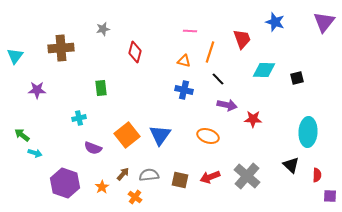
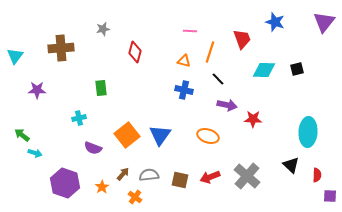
black square: moved 9 px up
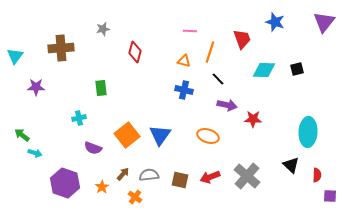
purple star: moved 1 px left, 3 px up
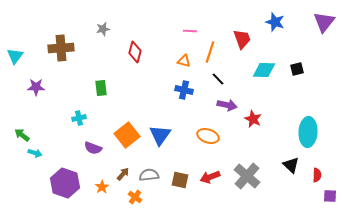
red star: rotated 24 degrees clockwise
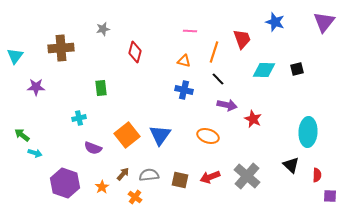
orange line: moved 4 px right
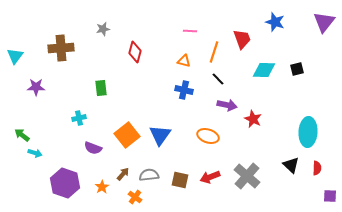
red semicircle: moved 7 px up
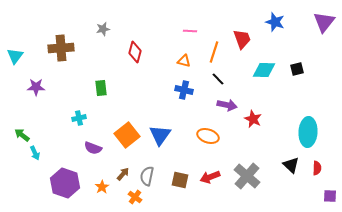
cyan arrow: rotated 48 degrees clockwise
gray semicircle: moved 2 px left, 1 px down; rotated 72 degrees counterclockwise
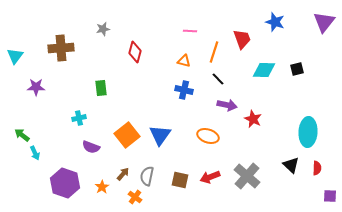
purple semicircle: moved 2 px left, 1 px up
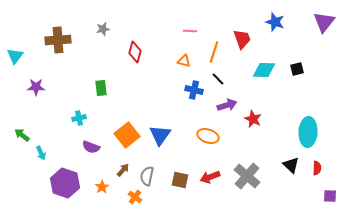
brown cross: moved 3 px left, 8 px up
blue cross: moved 10 px right
purple arrow: rotated 30 degrees counterclockwise
cyan arrow: moved 6 px right
brown arrow: moved 4 px up
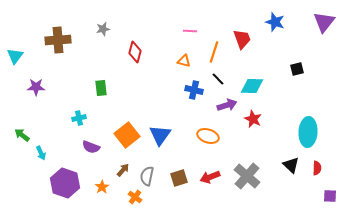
cyan diamond: moved 12 px left, 16 px down
brown square: moved 1 px left, 2 px up; rotated 30 degrees counterclockwise
